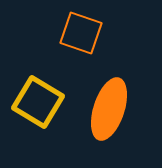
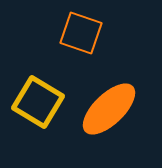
orange ellipse: rotated 28 degrees clockwise
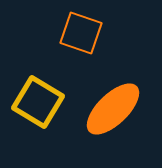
orange ellipse: moved 4 px right
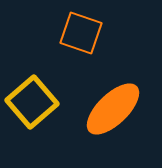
yellow square: moved 6 px left; rotated 18 degrees clockwise
